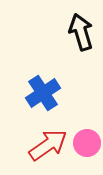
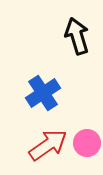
black arrow: moved 4 px left, 4 px down
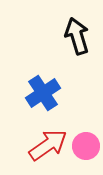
pink circle: moved 1 px left, 3 px down
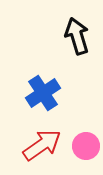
red arrow: moved 6 px left
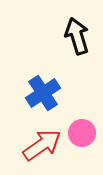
pink circle: moved 4 px left, 13 px up
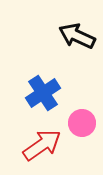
black arrow: rotated 48 degrees counterclockwise
pink circle: moved 10 px up
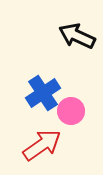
pink circle: moved 11 px left, 12 px up
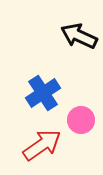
black arrow: moved 2 px right
pink circle: moved 10 px right, 9 px down
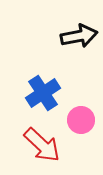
black arrow: rotated 144 degrees clockwise
red arrow: rotated 78 degrees clockwise
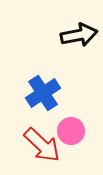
black arrow: moved 1 px up
pink circle: moved 10 px left, 11 px down
